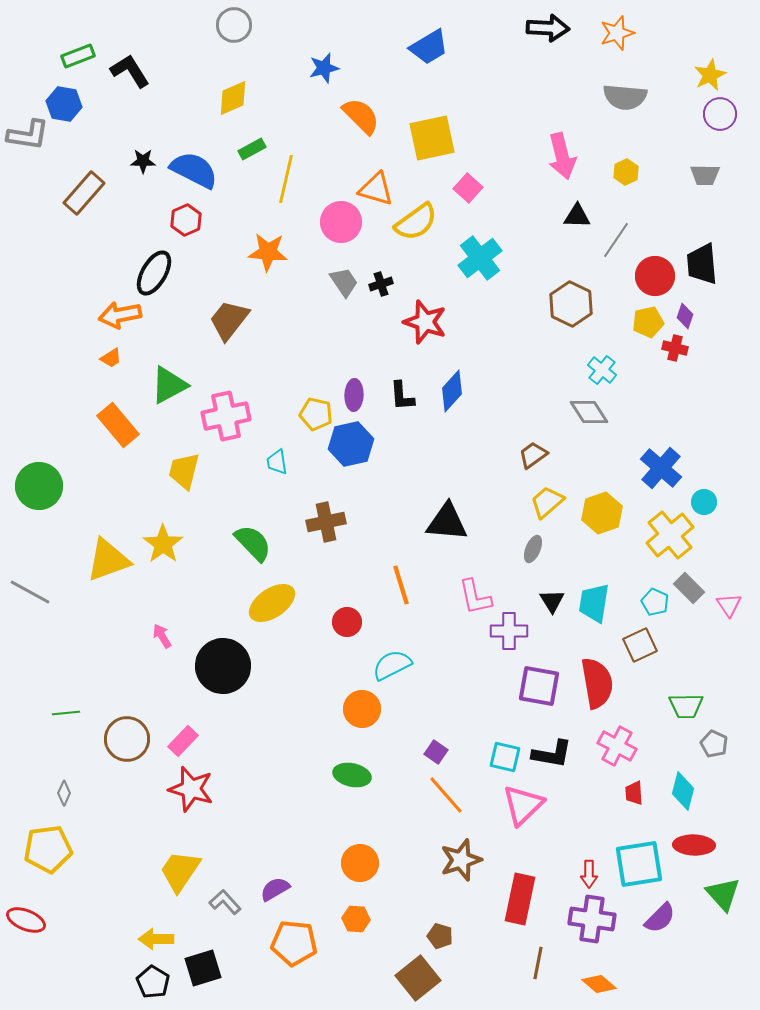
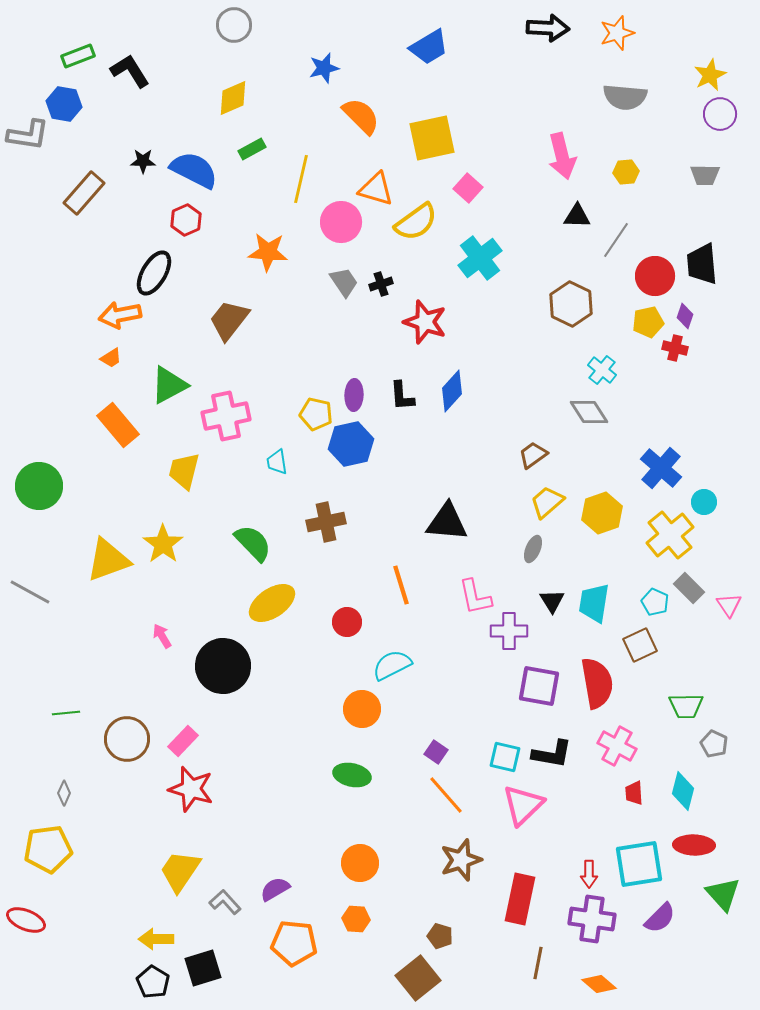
yellow hexagon at (626, 172): rotated 20 degrees clockwise
yellow line at (286, 179): moved 15 px right
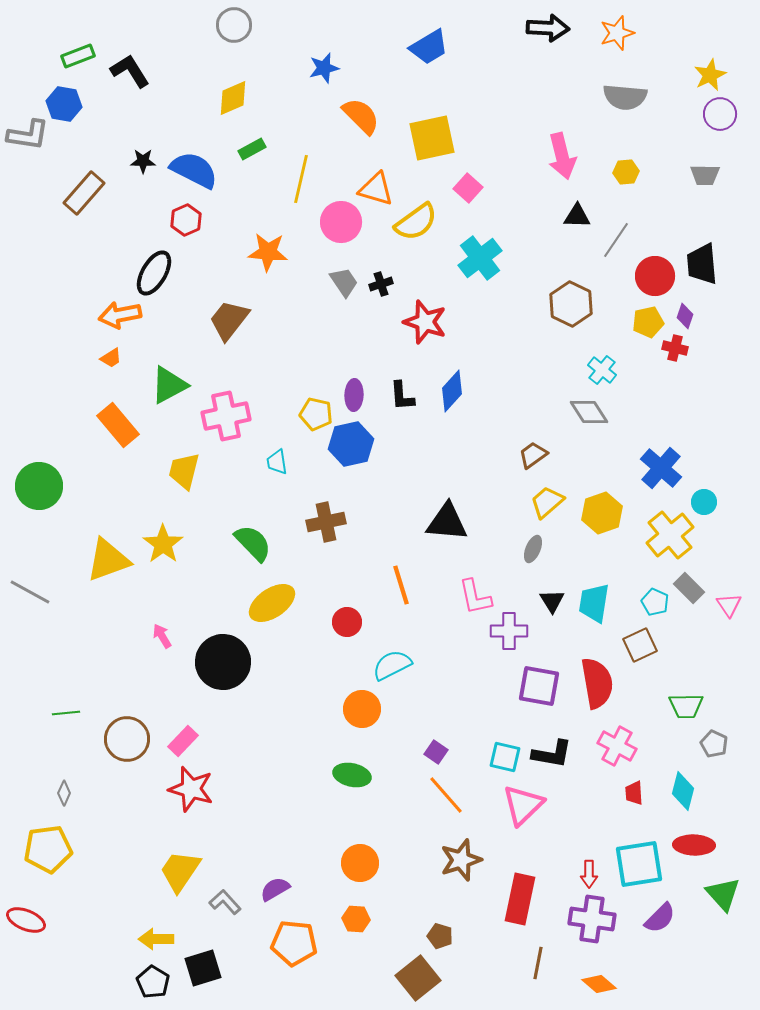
black circle at (223, 666): moved 4 px up
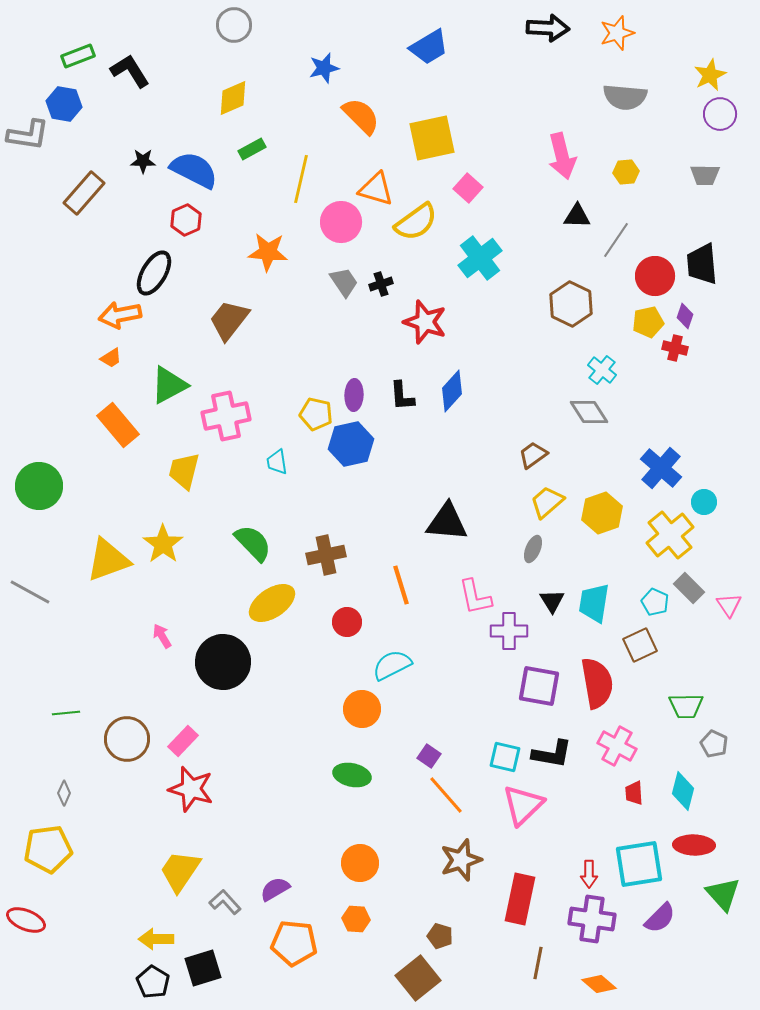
brown cross at (326, 522): moved 33 px down
purple square at (436, 752): moved 7 px left, 4 px down
